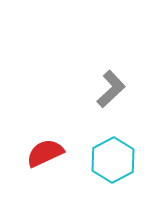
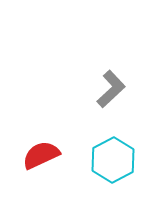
red semicircle: moved 4 px left, 2 px down
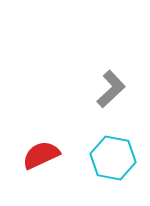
cyan hexagon: moved 2 px up; rotated 21 degrees counterclockwise
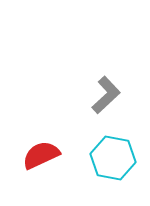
gray L-shape: moved 5 px left, 6 px down
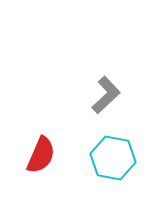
red semicircle: rotated 138 degrees clockwise
